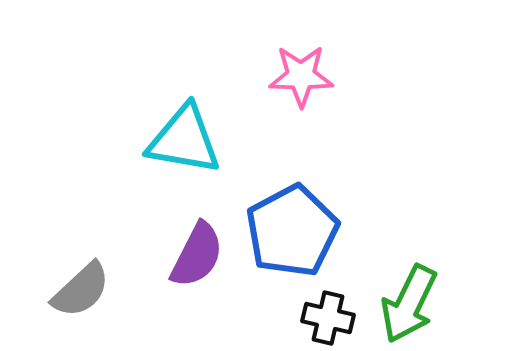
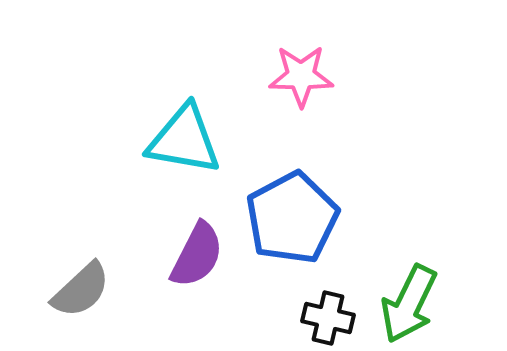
blue pentagon: moved 13 px up
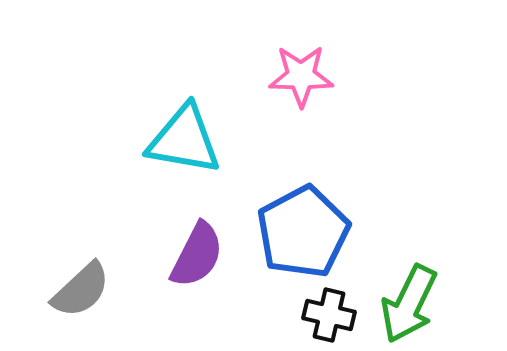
blue pentagon: moved 11 px right, 14 px down
black cross: moved 1 px right, 3 px up
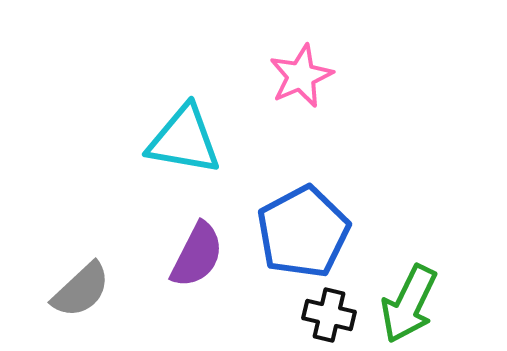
pink star: rotated 24 degrees counterclockwise
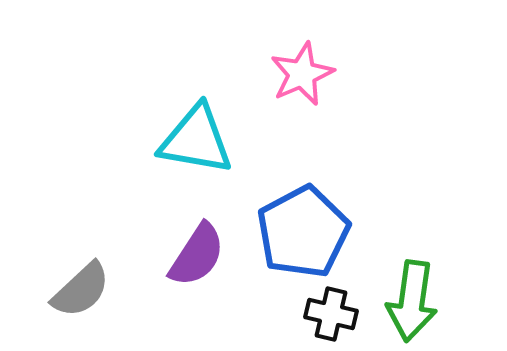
pink star: moved 1 px right, 2 px up
cyan triangle: moved 12 px right
purple semicircle: rotated 6 degrees clockwise
green arrow: moved 3 px right, 3 px up; rotated 18 degrees counterclockwise
black cross: moved 2 px right, 1 px up
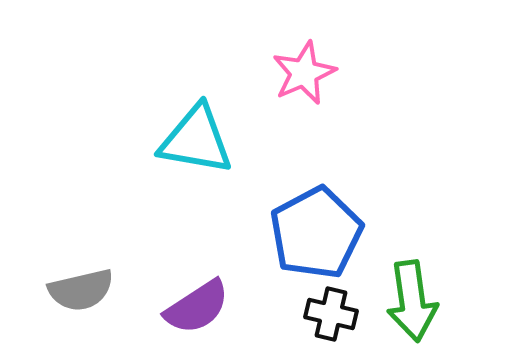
pink star: moved 2 px right, 1 px up
blue pentagon: moved 13 px right, 1 px down
purple semicircle: moved 52 px down; rotated 24 degrees clockwise
gray semicircle: rotated 30 degrees clockwise
green arrow: rotated 16 degrees counterclockwise
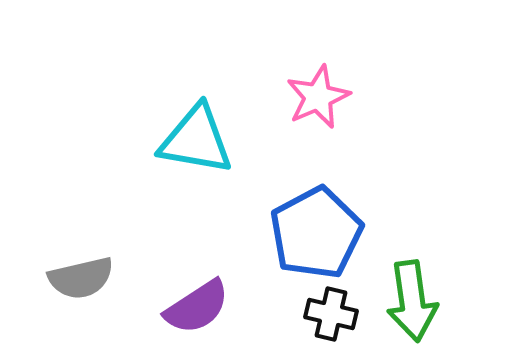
pink star: moved 14 px right, 24 px down
gray semicircle: moved 12 px up
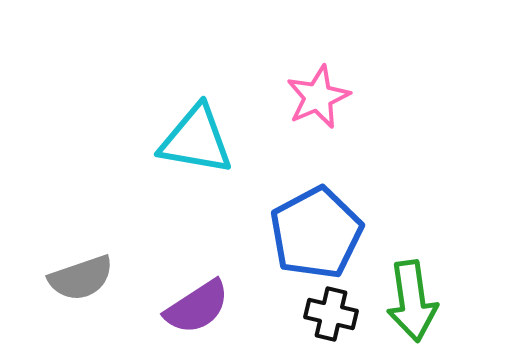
gray semicircle: rotated 6 degrees counterclockwise
